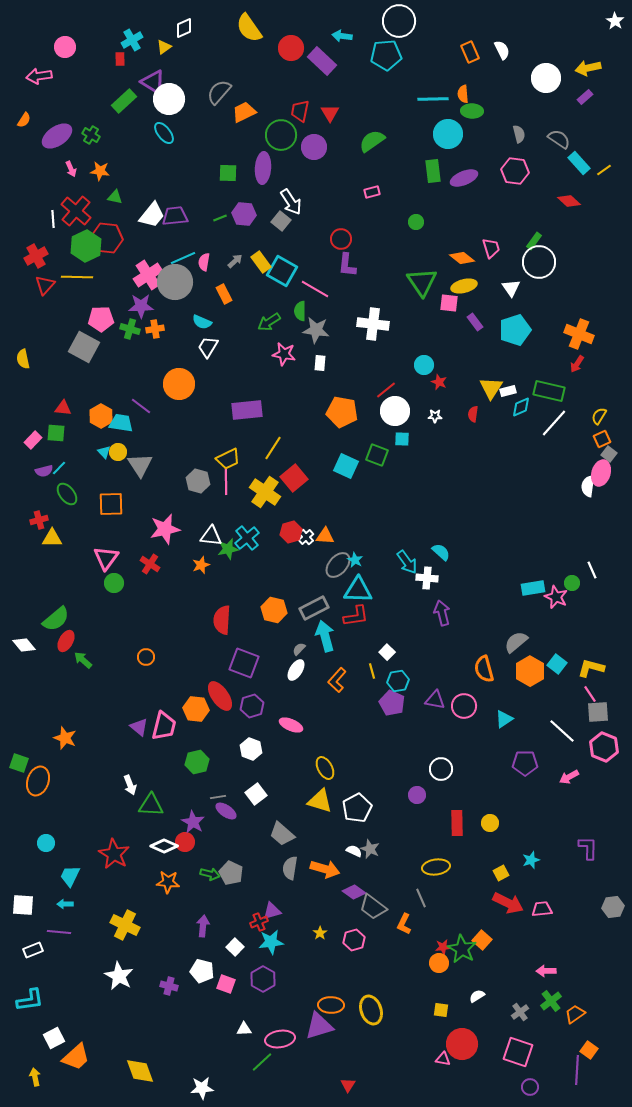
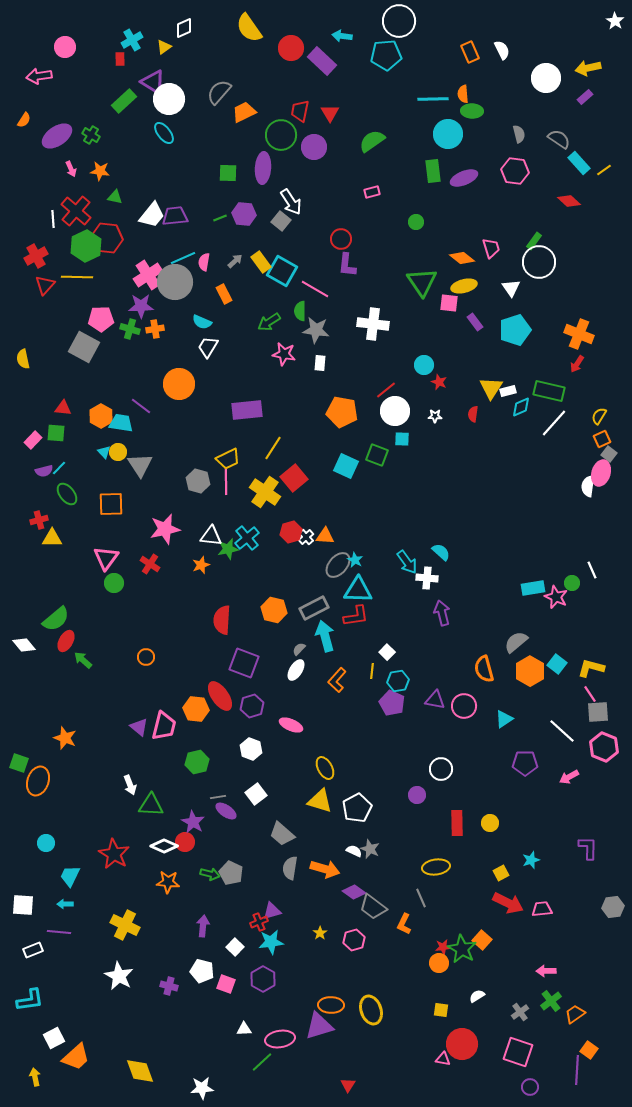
yellow line at (372, 671): rotated 21 degrees clockwise
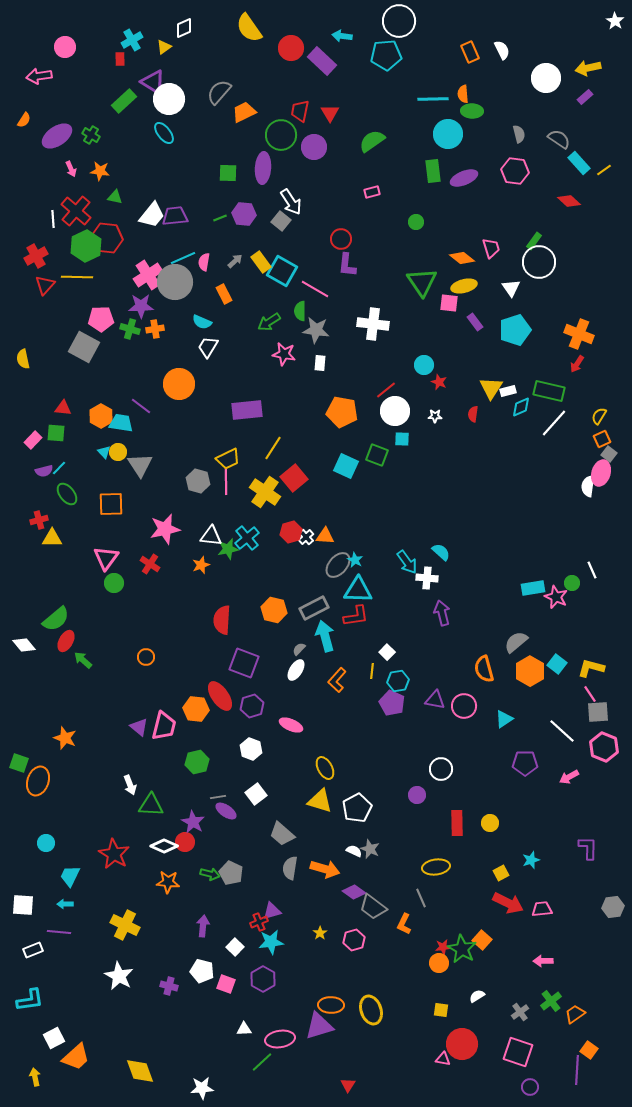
pink arrow at (546, 971): moved 3 px left, 10 px up
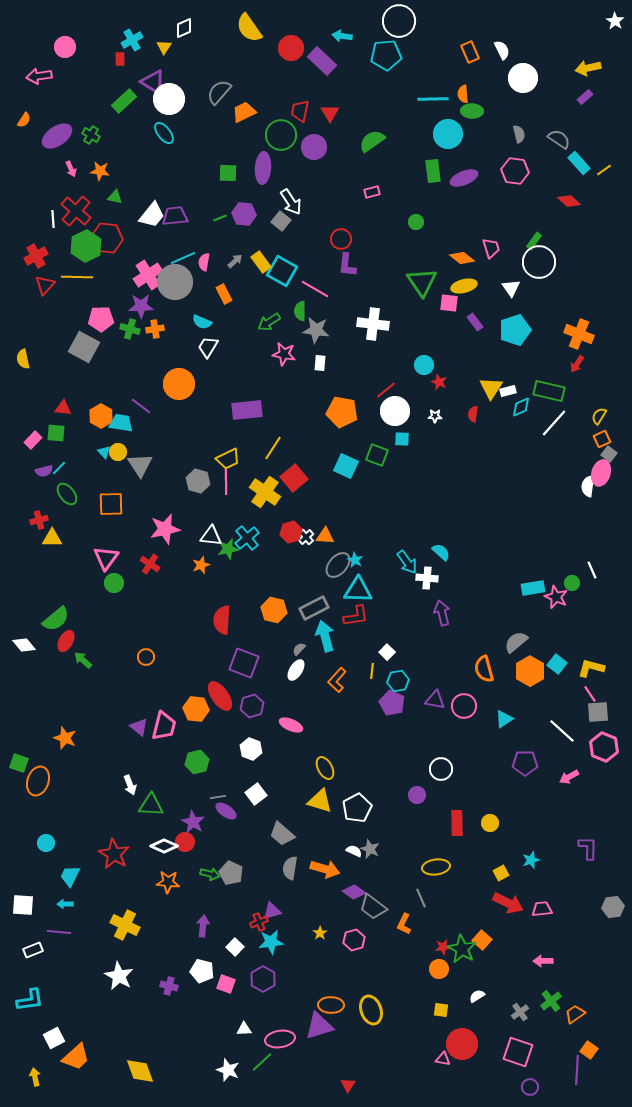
yellow triangle at (164, 47): rotated 21 degrees counterclockwise
white circle at (546, 78): moved 23 px left
orange circle at (439, 963): moved 6 px down
white star at (202, 1088): moved 26 px right, 18 px up; rotated 25 degrees clockwise
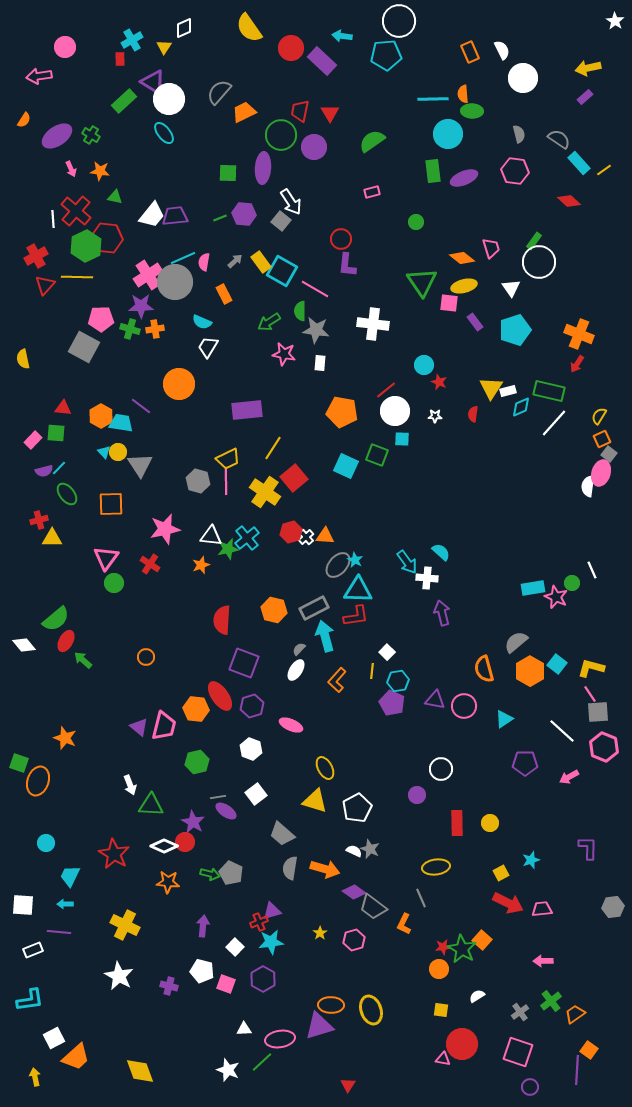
yellow triangle at (320, 801): moved 5 px left
